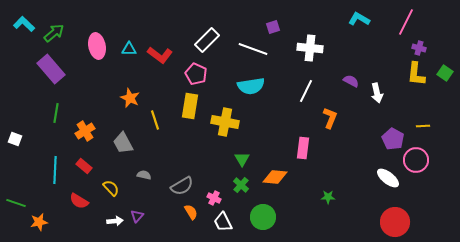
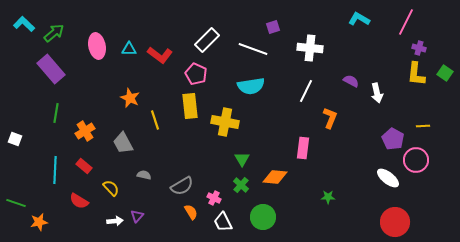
yellow rectangle at (190, 106): rotated 15 degrees counterclockwise
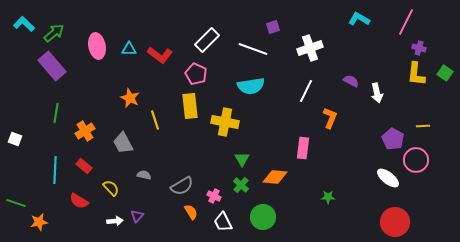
white cross at (310, 48): rotated 25 degrees counterclockwise
purple rectangle at (51, 69): moved 1 px right, 3 px up
pink cross at (214, 198): moved 2 px up
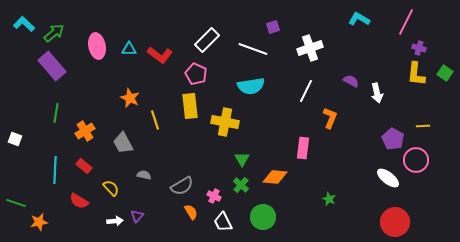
green star at (328, 197): moved 1 px right, 2 px down; rotated 24 degrees clockwise
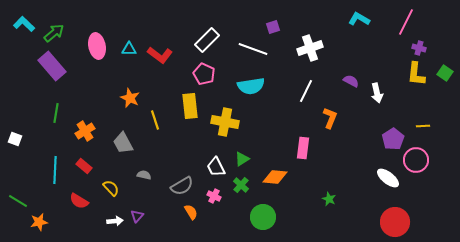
pink pentagon at (196, 74): moved 8 px right
purple pentagon at (393, 139): rotated 10 degrees clockwise
green triangle at (242, 159): rotated 28 degrees clockwise
green line at (16, 203): moved 2 px right, 2 px up; rotated 12 degrees clockwise
white trapezoid at (223, 222): moved 7 px left, 55 px up
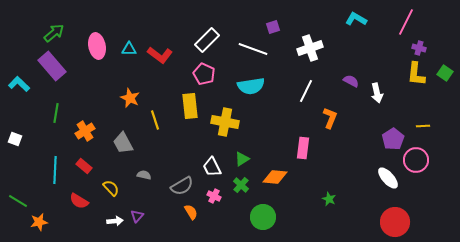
cyan L-shape at (359, 19): moved 3 px left
cyan L-shape at (24, 24): moved 5 px left, 60 px down
white trapezoid at (216, 167): moved 4 px left
white ellipse at (388, 178): rotated 10 degrees clockwise
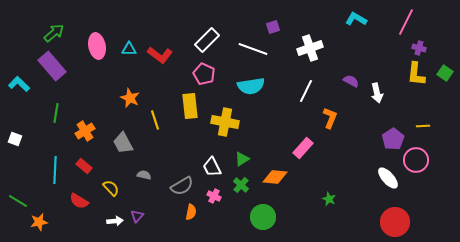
pink rectangle at (303, 148): rotated 35 degrees clockwise
orange semicircle at (191, 212): rotated 42 degrees clockwise
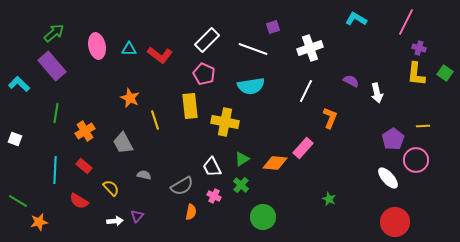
orange diamond at (275, 177): moved 14 px up
